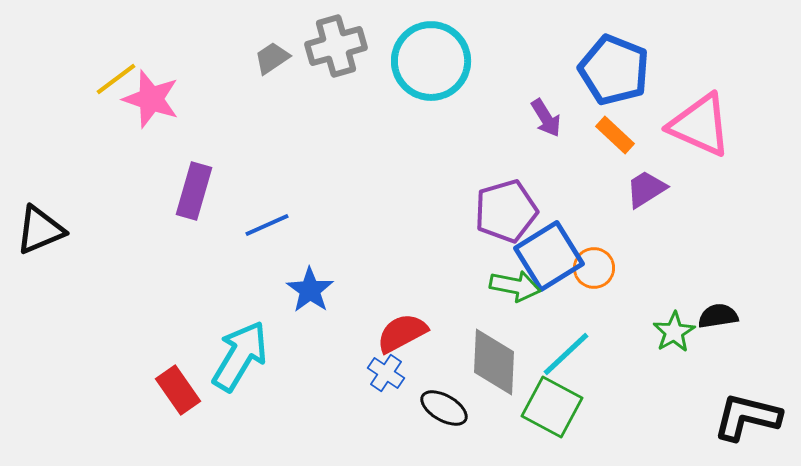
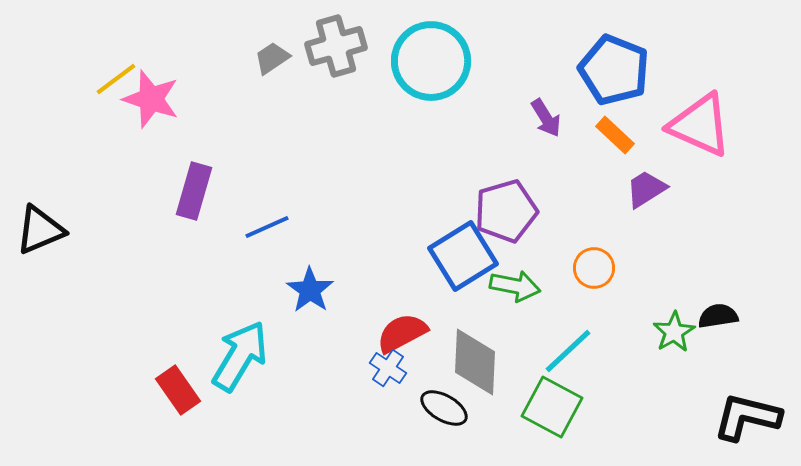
blue line: moved 2 px down
blue square: moved 86 px left
cyan line: moved 2 px right, 3 px up
gray diamond: moved 19 px left
blue cross: moved 2 px right, 5 px up
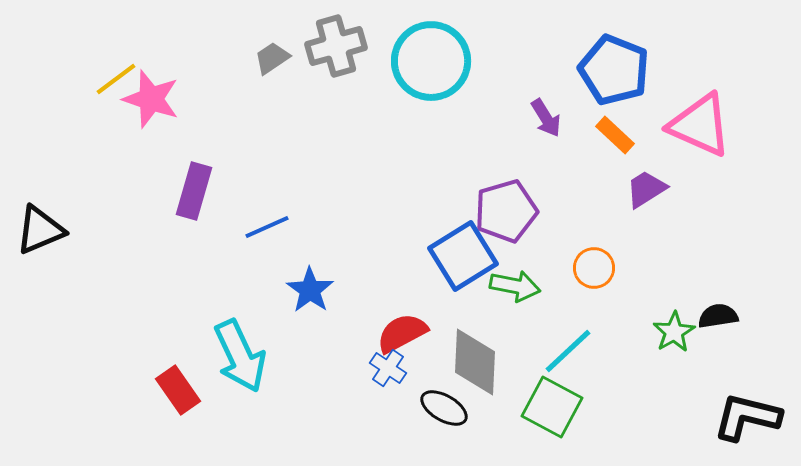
cyan arrow: rotated 124 degrees clockwise
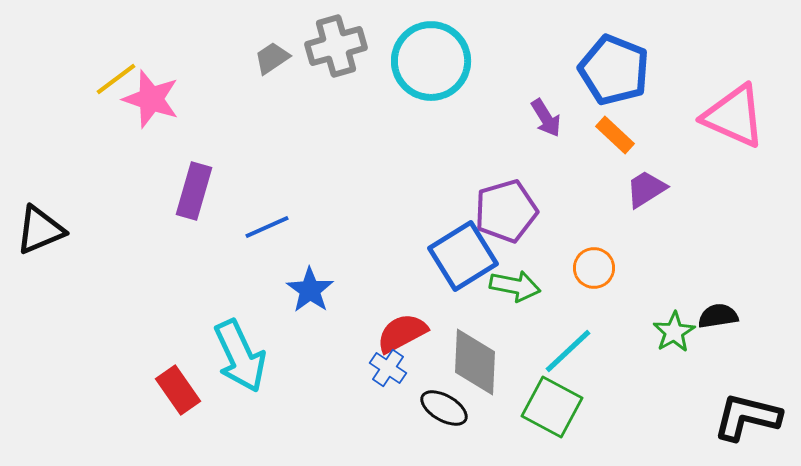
pink triangle: moved 34 px right, 9 px up
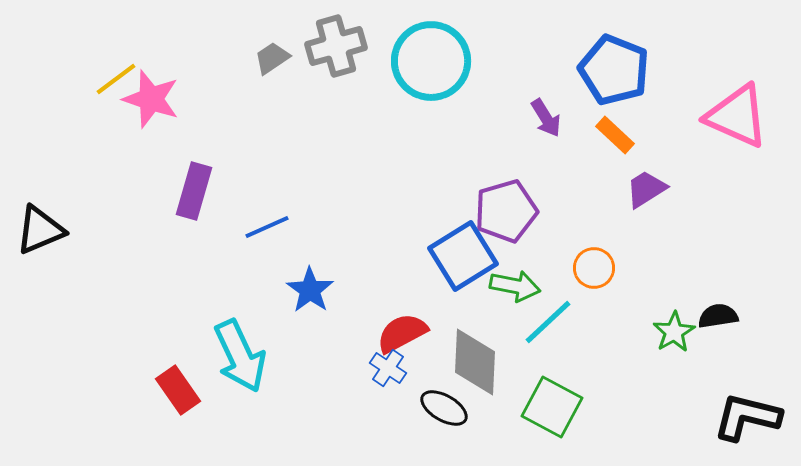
pink triangle: moved 3 px right
cyan line: moved 20 px left, 29 px up
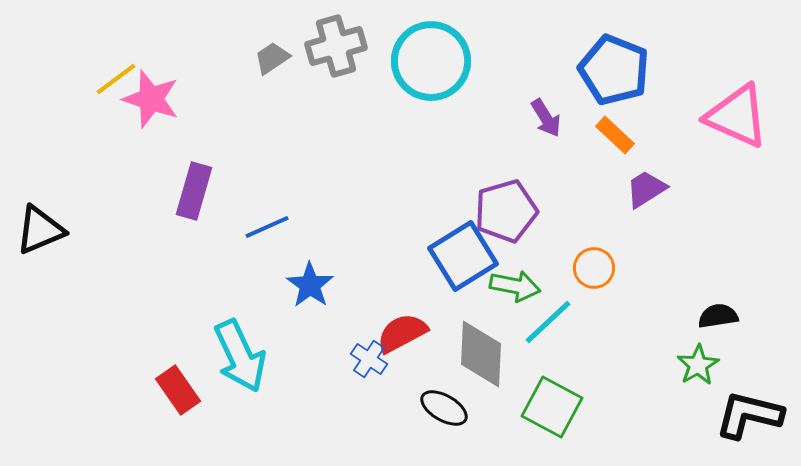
blue star: moved 5 px up
green star: moved 24 px right, 33 px down
gray diamond: moved 6 px right, 8 px up
blue cross: moved 19 px left, 9 px up
black L-shape: moved 2 px right, 2 px up
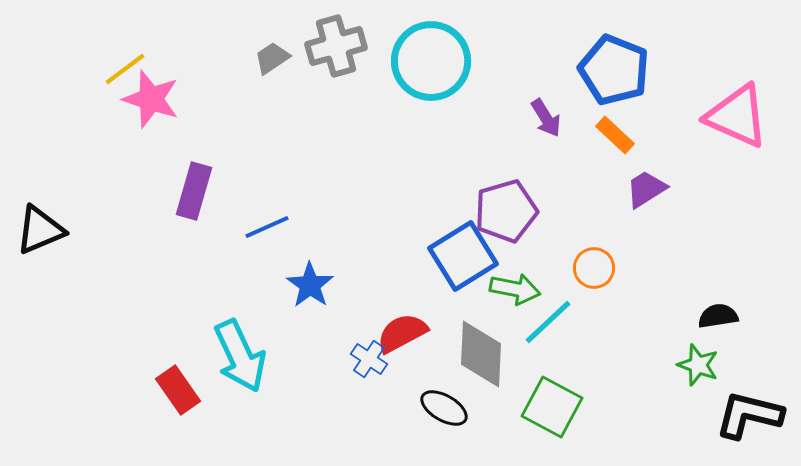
yellow line: moved 9 px right, 10 px up
green arrow: moved 3 px down
green star: rotated 21 degrees counterclockwise
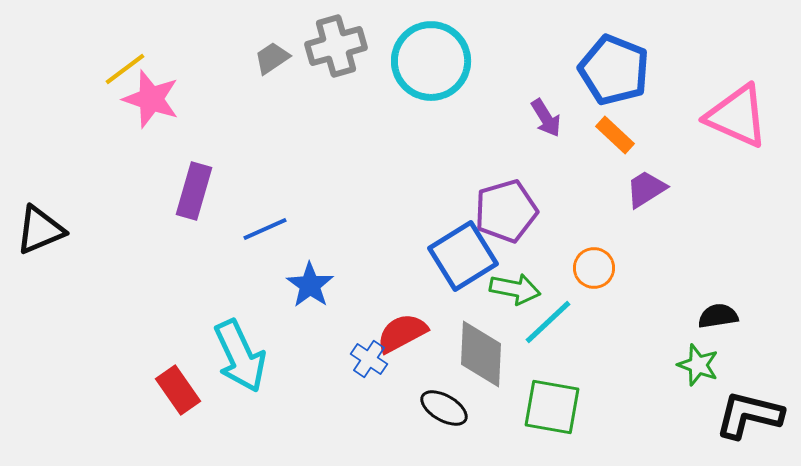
blue line: moved 2 px left, 2 px down
green square: rotated 18 degrees counterclockwise
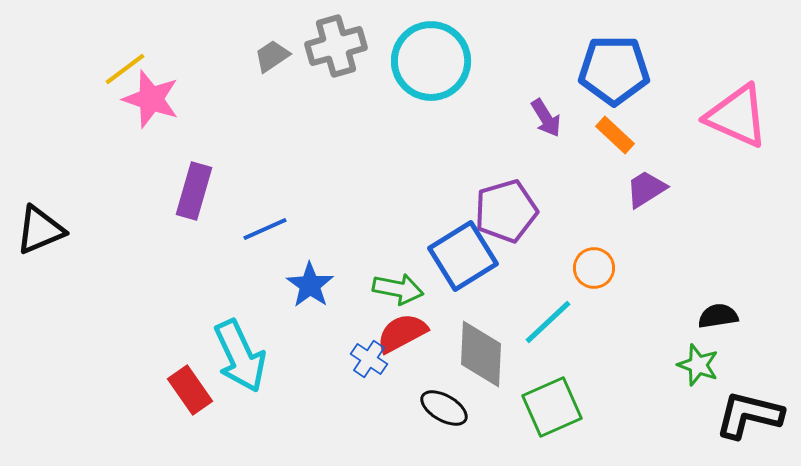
gray trapezoid: moved 2 px up
blue pentagon: rotated 22 degrees counterclockwise
green arrow: moved 117 px left
red rectangle: moved 12 px right
green square: rotated 34 degrees counterclockwise
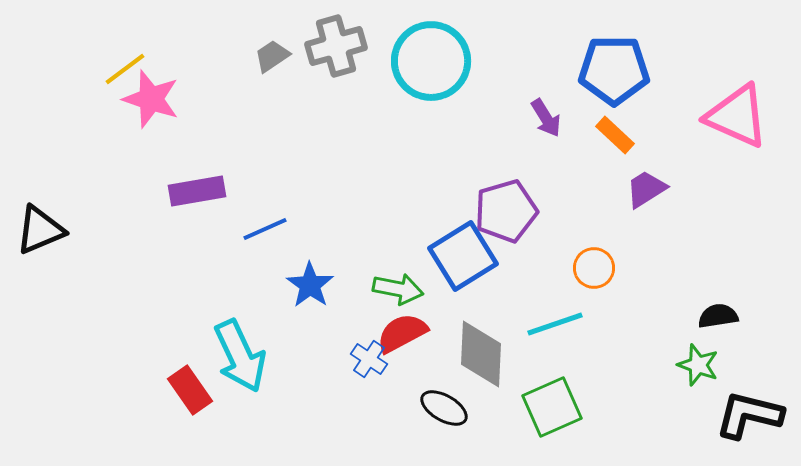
purple rectangle: moved 3 px right; rotated 64 degrees clockwise
cyan line: moved 7 px right, 2 px down; rotated 24 degrees clockwise
